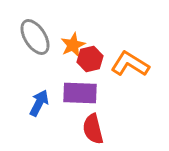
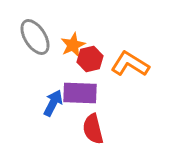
blue arrow: moved 14 px right
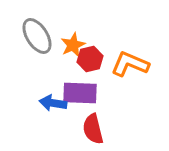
gray ellipse: moved 2 px right, 1 px up
orange L-shape: rotated 9 degrees counterclockwise
blue arrow: rotated 108 degrees counterclockwise
